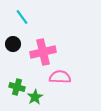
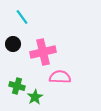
green cross: moved 1 px up
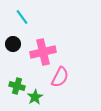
pink semicircle: rotated 115 degrees clockwise
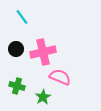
black circle: moved 3 px right, 5 px down
pink semicircle: rotated 95 degrees counterclockwise
green star: moved 8 px right
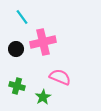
pink cross: moved 10 px up
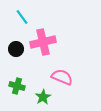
pink semicircle: moved 2 px right
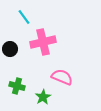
cyan line: moved 2 px right
black circle: moved 6 px left
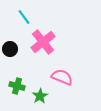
pink cross: rotated 25 degrees counterclockwise
green star: moved 3 px left, 1 px up
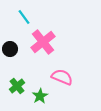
green cross: rotated 35 degrees clockwise
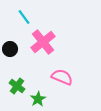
green cross: rotated 14 degrees counterclockwise
green star: moved 2 px left, 3 px down
